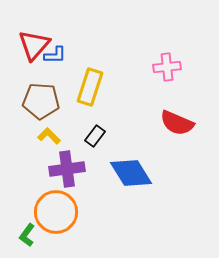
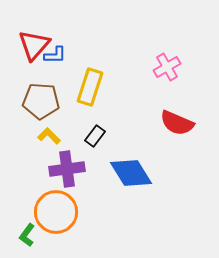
pink cross: rotated 24 degrees counterclockwise
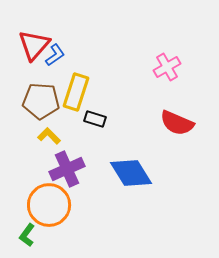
blue L-shape: rotated 35 degrees counterclockwise
yellow rectangle: moved 14 px left, 5 px down
black rectangle: moved 17 px up; rotated 70 degrees clockwise
purple cross: rotated 16 degrees counterclockwise
orange circle: moved 7 px left, 7 px up
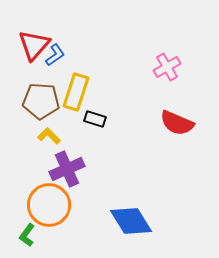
blue diamond: moved 48 px down
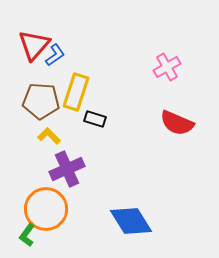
orange circle: moved 3 px left, 4 px down
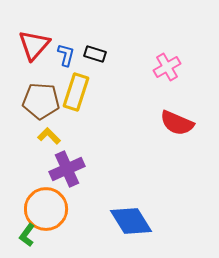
blue L-shape: moved 11 px right; rotated 40 degrees counterclockwise
black rectangle: moved 65 px up
